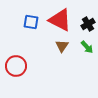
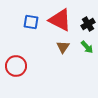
brown triangle: moved 1 px right, 1 px down
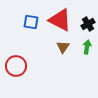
green arrow: rotated 128 degrees counterclockwise
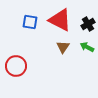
blue square: moved 1 px left
green arrow: rotated 72 degrees counterclockwise
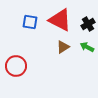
brown triangle: rotated 24 degrees clockwise
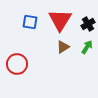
red triangle: rotated 35 degrees clockwise
green arrow: rotated 96 degrees clockwise
red circle: moved 1 px right, 2 px up
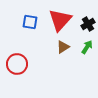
red triangle: rotated 10 degrees clockwise
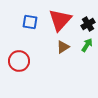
green arrow: moved 2 px up
red circle: moved 2 px right, 3 px up
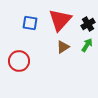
blue square: moved 1 px down
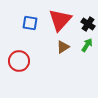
black cross: rotated 24 degrees counterclockwise
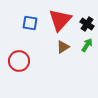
black cross: moved 1 px left
